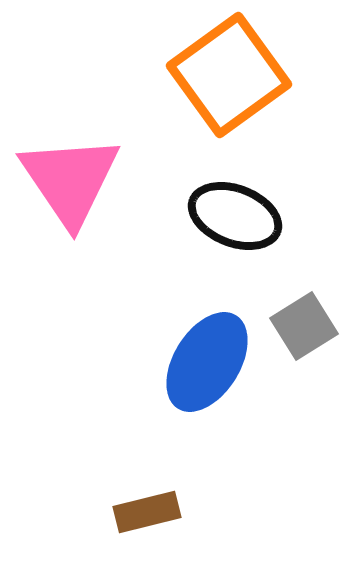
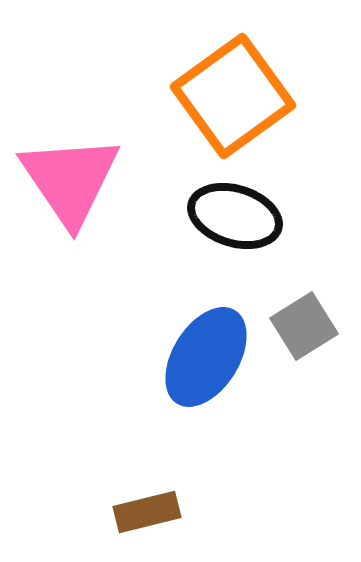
orange square: moved 4 px right, 21 px down
black ellipse: rotated 4 degrees counterclockwise
blue ellipse: moved 1 px left, 5 px up
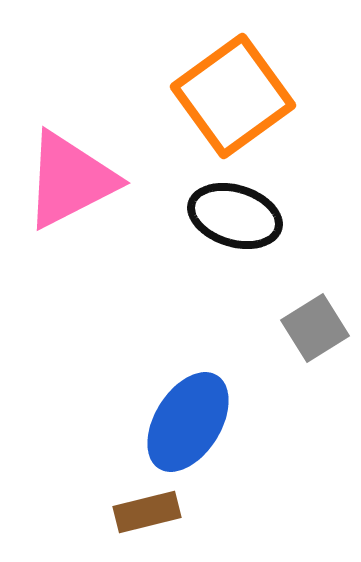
pink triangle: rotated 37 degrees clockwise
gray square: moved 11 px right, 2 px down
blue ellipse: moved 18 px left, 65 px down
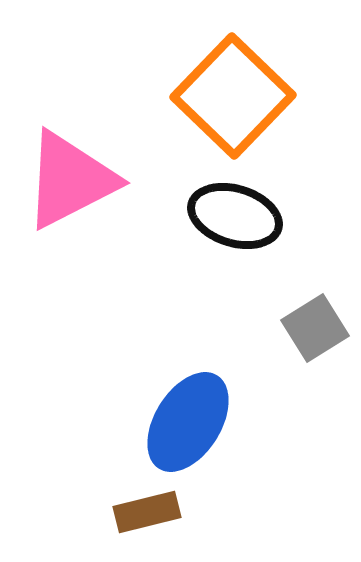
orange square: rotated 10 degrees counterclockwise
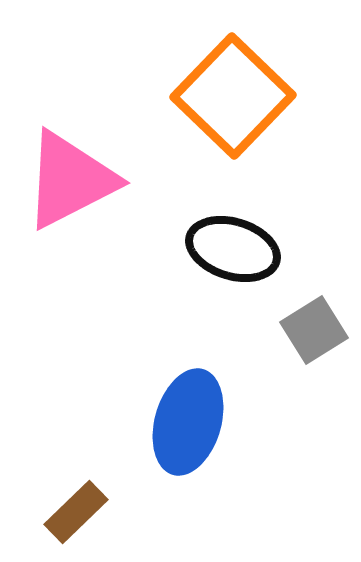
black ellipse: moved 2 px left, 33 px down
gray square: moved 1 px left, 2 px down
blue ellipse: rotated 16 degrees counterclockwise
brown rectangle: moved 71 px left; rotated 30 degrees counterclockwise
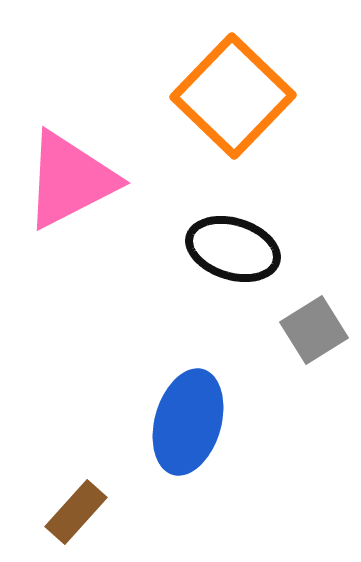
brown rectangle: rotated 4 degrees counterclockwise
